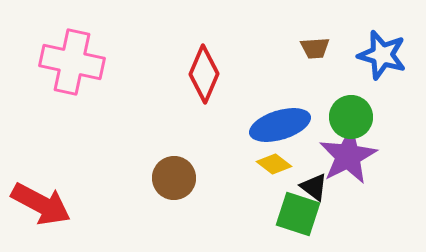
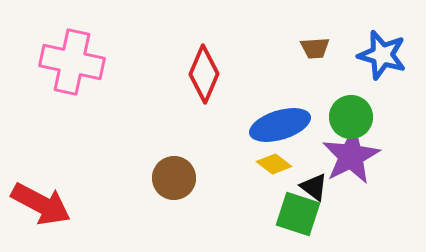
purple star: moved 3 px right
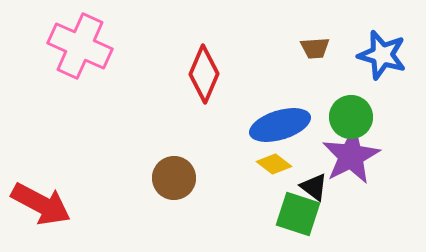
pink cross: moved 8 px right, 16 px up; rotated 12 degrees clockwise
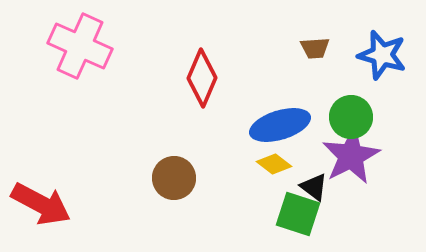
red diamond: moved 2 px left, 4 px down
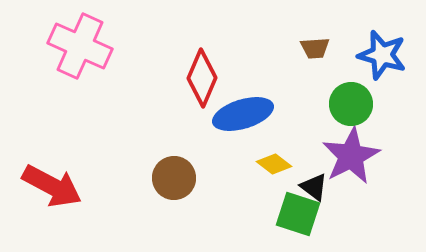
green circle: moved 13 px up
blue ellipse: moved 37 px left, 11 px up
red arrow: moved 11 px right, 18 px up
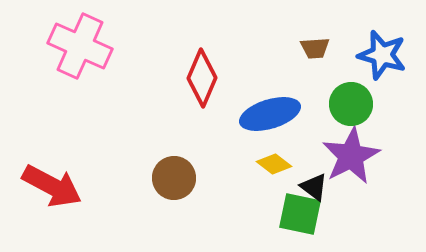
blue ellipse: moved 27 px right
green square: moved 2 px right; rotated 6 degrees counterclockwise
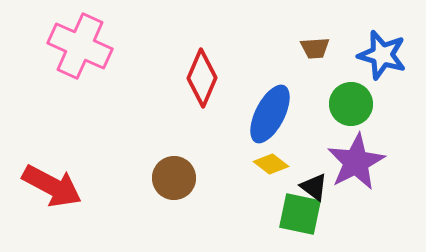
blue ellipse: rotated 46 degrees counterclockwise
purple star: moved 5 px right, 6 px down
yellow diamond: moved 3 px left
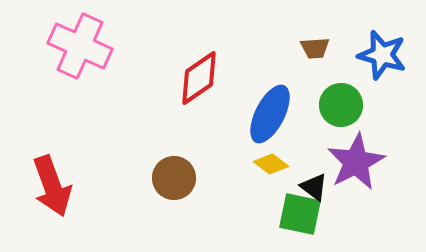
red diamond: moved 3 px left; rotated 32 degrees clockwise
green circle: moved 10 px left, 1 px down
red arrow: rotated 42 degrees clockwise
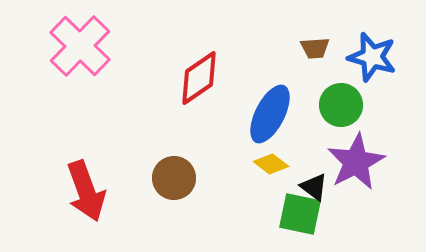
pink cross: rotated 20 degrees clockwise
blue star: moved 10 px left, 2 px down
red arrow: moved 34 px right, 5 px down
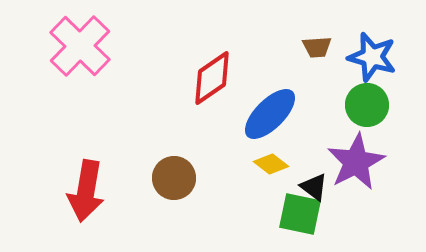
brown trapezoid: moved 2 px right, 1 px up
red diamond: moved 13 px right
green circle: moved 26 px right
blue ellipse: rotated 18 degrees clockwise
red arrow: rotated 30 degrees clockwise
